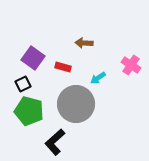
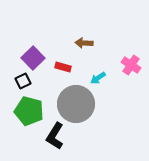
purple square: rotated 10 degrees clockwise
black square: moved 3 px up
black L-shape: moved 6 px up; rotated 16 degrees counterclockwise
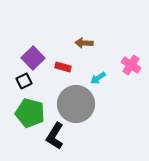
black square: moved 1 px right
green pentagon: moved 1 px right, 2 px down
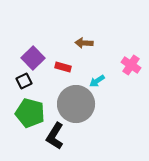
cyan arrow: moved 1 px left, 3 px down
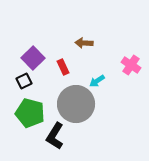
red rectangle: rotated 49 degrees clockwise
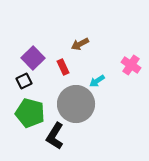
brown arrow: moved 4 px left, 1 px down; rotated 30 degrees counterclockwise
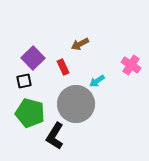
black square: rotated 14 degrees clockwise
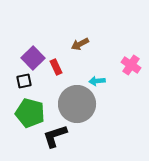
red rectangle: moved 7 px left
cyan arrow: rotated 28 degrees clockwise
gray circle: moved 1 px right
black L-shape: rotated 40 degrees clockwise
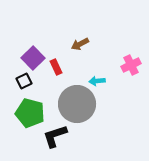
pink cross: rotated 30 degrees clockwise
black square: rotated 14 degrees counterclockwise
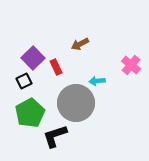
pink cross: rotated 24 degrees counterclockwise
gray circle: moved 1 px left, 1 px up
green pentagon: rotated 28 degrees clockwise
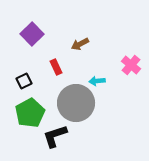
purple square: moved 1 px left, 24 px up
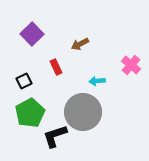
gray circle: moved 7 px right, 9 px down
